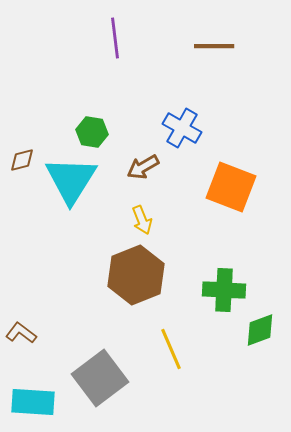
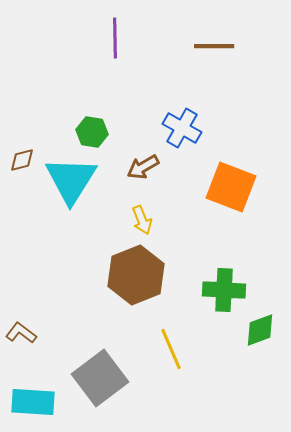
purple line: rotated 6 degrees clockwise
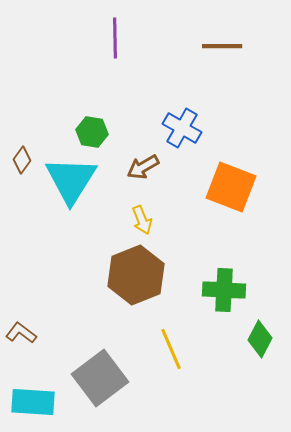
brown line: moved 8 px right
brown diamond: rotated 40 degrees counterclockwise
green diamond: moved 9 px down; rotated 42 degrees counterclockwise
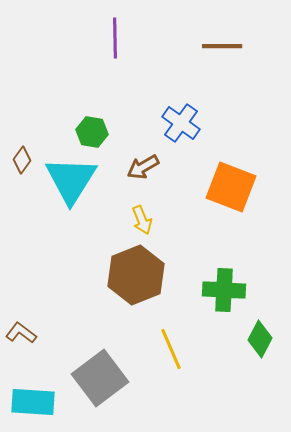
blue cross: moved 1 px left, 5 px up; rotated 6 degrees clockwise
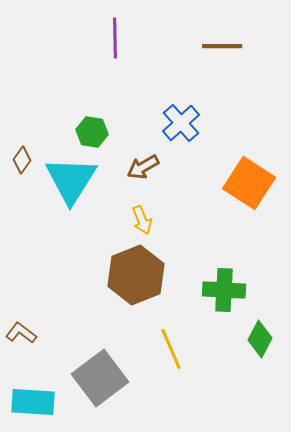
blue cross: rotated 12 degrees clockwise
orange square: moved 18 px right, 4 px up; rotated 12 degrees clockwise
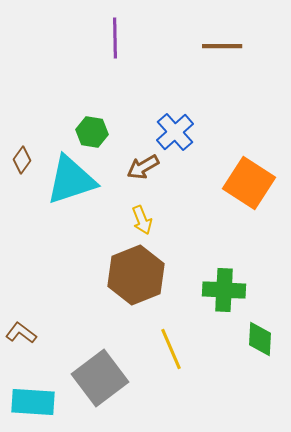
blue cross: moved 6 px left, 9 px down
cyan triangle: rotated 40 degrees clockwise
green diamond: rotated 24 degrees counterclockwise
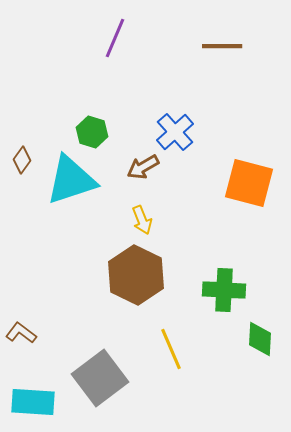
purple line: rotated 24 degrees clockwise
green hexagon: rotated 8 degrees clockwise
orange square: rotated 18 degrees counterclockwise
brown hexagon: rotated 12 degrees counterclockwise
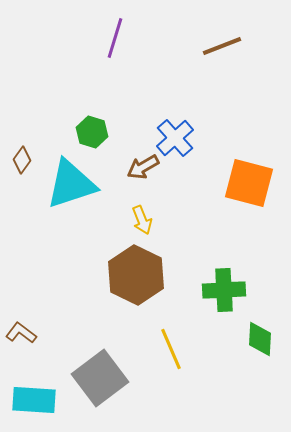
purple line: rotated 6 degrees counterclockwise
brown line: rotated 21 degrees counterclockwise
blue cross: moved 6 px down
cyan triangle: moved 4 px down
green cross: rotated 6 degrees counterclockwise
cyan rectangle: moved 1 px right, 2 px up
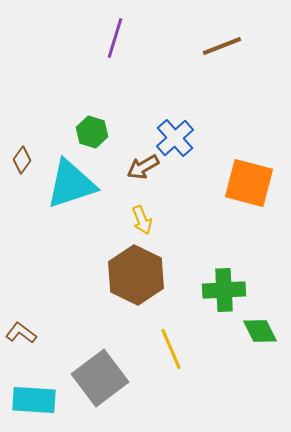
green diamond: moved 8 px up; rotated 30 degrees counterclockwise
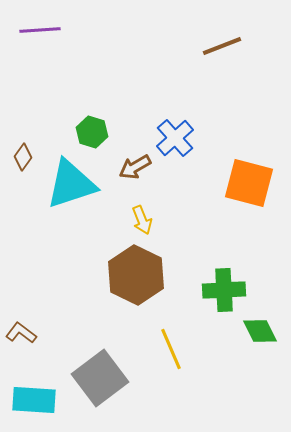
purple line: moved 75 px left, 8 px up; rotated 69 degrees clockwise
brown diamond: moved 1 px right, 3 px up
brown arrow: moved 8 px left
